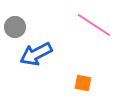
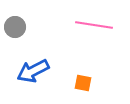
pink line: rotated 24 degrees counterclockwise
blue arrow: moved 3 px left, 17 px down
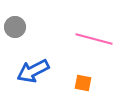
pink line: moved 14 px down; rotated 6 degrees clockwise
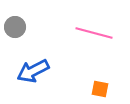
pink line: moved 6 px up
orange square: moved 17 px right, 6 px down
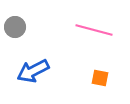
pink line: moved 3 px up
orange square: moved 11 px up
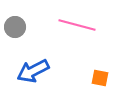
pink line: moved 17 px left, 5 px up
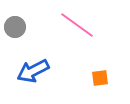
pink line: rotated 21 degrees clockwise
orange square: rotated 18 degrees counterclockwise
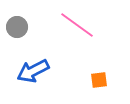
gray circle: moved 2 px right
orange square: moved 1 px left, 2 px down
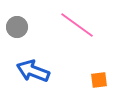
blue arrow: rotated 48 degrees clockwise
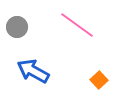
blue arrow: rotated 8 degrees clockwise
orange square: rotated 36 degrees counterclockwise
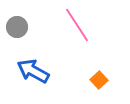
pink line: rotated 21 degrees clockwise
